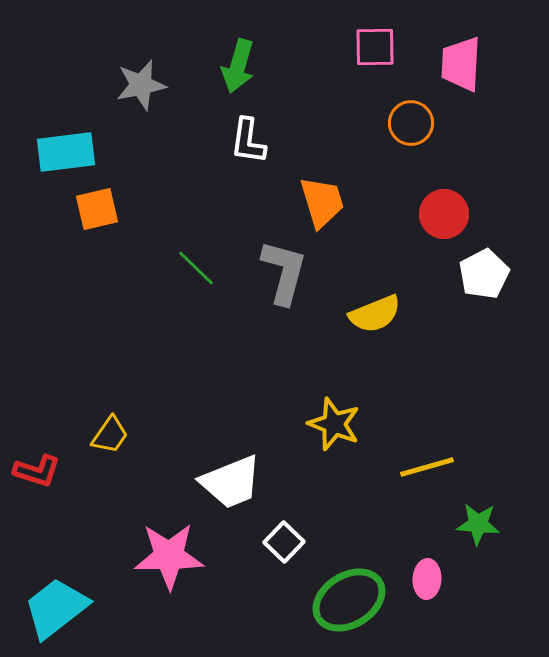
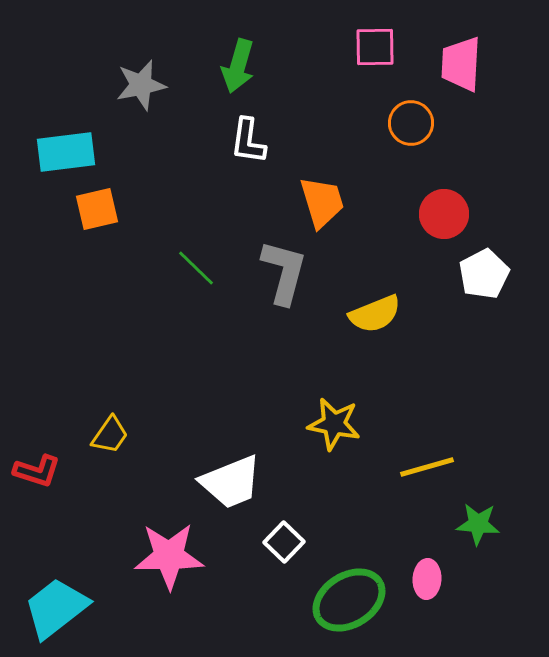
yellow star: rotated 10 degrees counterclockwise
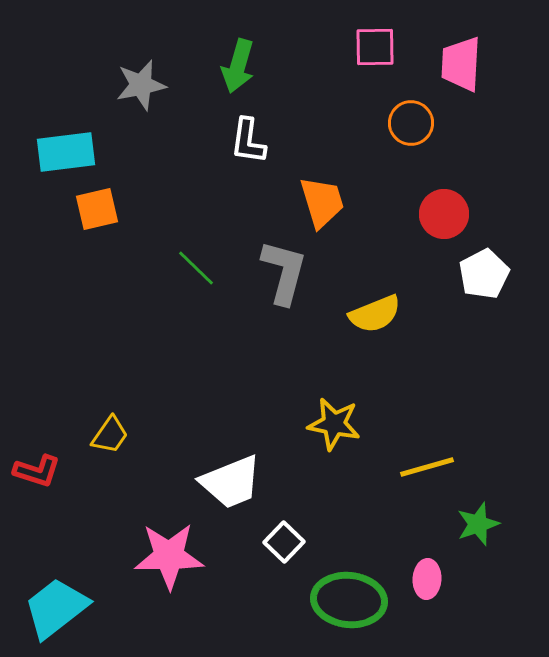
green star: rotated 24 degrees counterclockwise
green ellipse: rotated 38 degrees clockwise
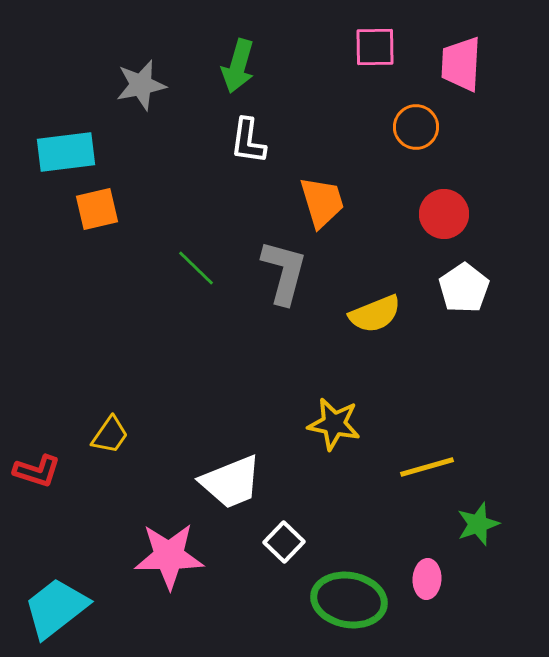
orange circle: moved 5 px right, 4 px down
white pentagon: moved 20 px left, 14 px down; rotated 6 degrees counterclockwise
green ellipse: rotated 4 degrees clockwise
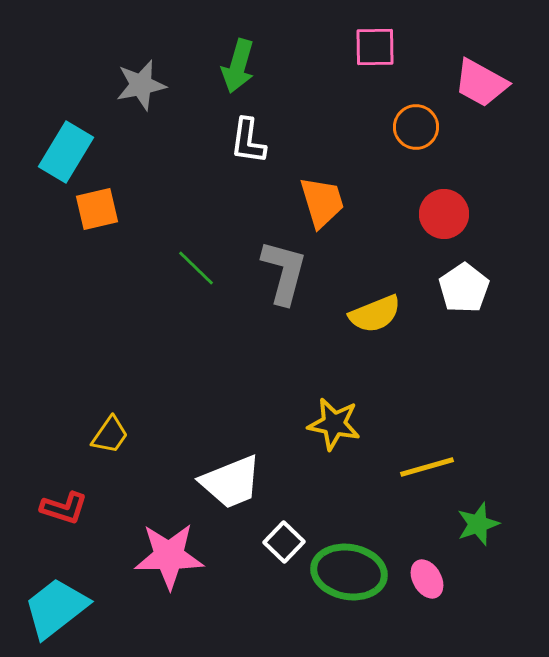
pink trapezoid: moved 20 px right, 19 px down; rotated 64 degrees counterclockwise
cyan rectangle: rotated 52 degrees counterclockwise
red L-shape: moved 27 px right, 37 px down
pink ellipse: rotated 33 degrees counterclockwise
green ellipse: moved 28 px up
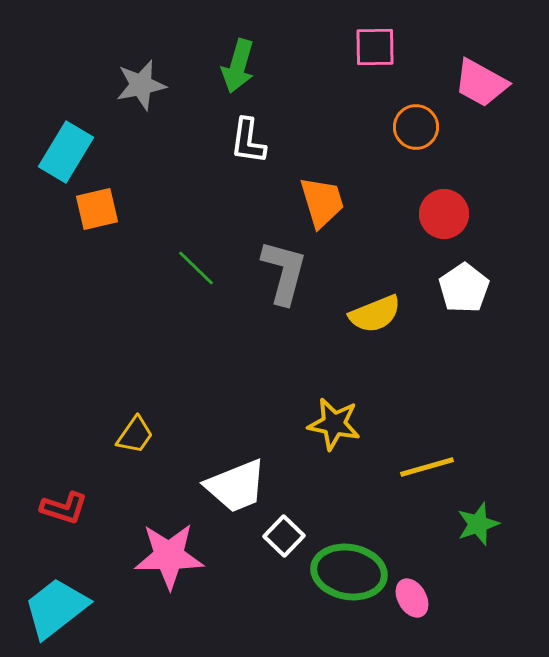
yellow trapezoid: moved 25 px right
white trapezoid: moved 5 px right, 4 px down
white square: moved 6 px up
pink ellipse: moved 15 px left, 19 px down
